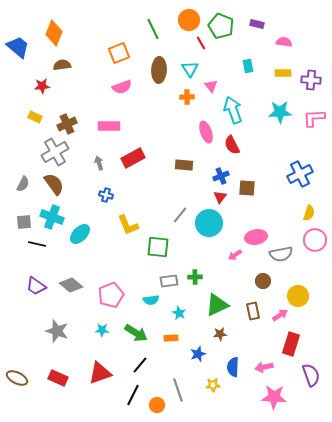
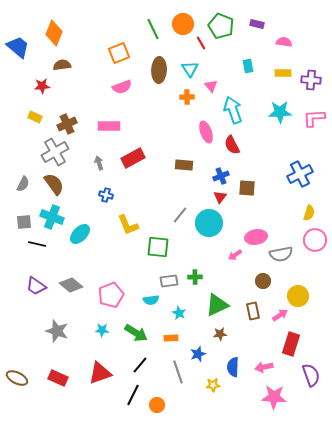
orange circle at (189, 20): moved 6 px left, 4 px down
gray line at (178, 390): moved 18 px up
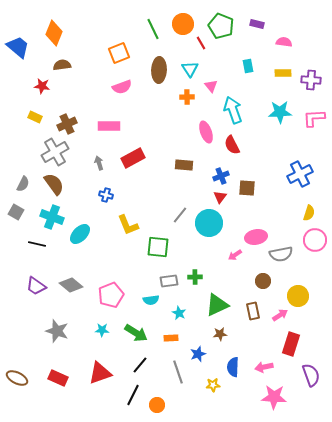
red star at (42, 86): rotated 14 degrees clockwise
gray square at (24, 222): moved 8 px left, 10 px up; rotated 35 degrees clockwise
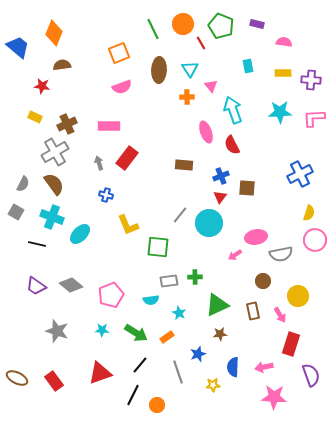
red rectangle at (133, 158): moved 6 px left; rotated 25 degrees counterclockwise
pink arrow at (280, 315): rotated 91 degrees clockwise
orange rectangle at (171, 338): moved 4 px left, 1 px up; rotated 32 degrees counterclockwise
red rectangle at (58, 378): moved 4 px left, 3 px down; rotated 30 degrees clockwise
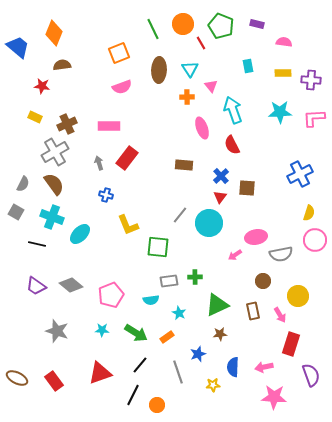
pink ellipse at (206, 132): moved 4 px left, 4 px up
blue cross at (221, 176): rotated 21 degrees counterclockwise
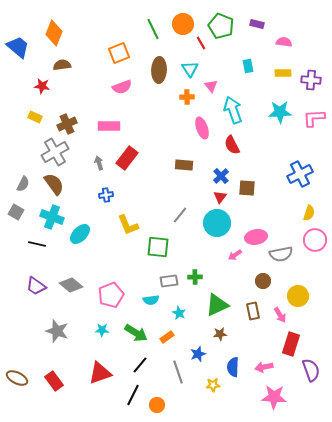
blue cross at (106, 195): rotated 24 degrees counterclockwise
cyan circle at (209, 223): moved 8 px right
purple semicircle at (311, 375): moved 5 px up
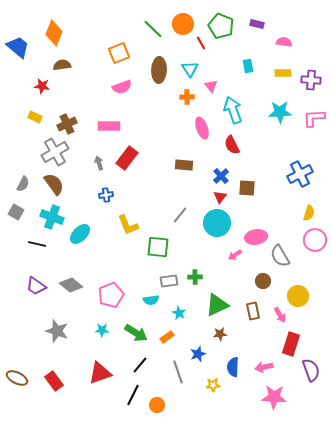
green line at (153, 29): rotated 20 degrees counterclockwise
gray semicircle at (281, 254): moved 1 px left, 2 px down; rotated 70 degrees clockwise
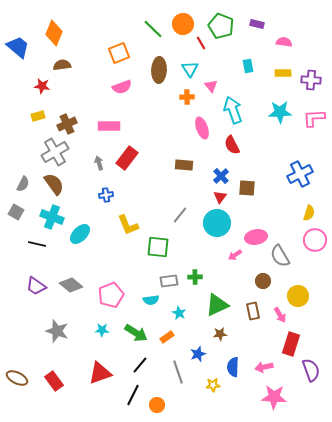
yellow rectangle at (35, 117): moved 3 px right, 1 px up; rotated 40 degrees counterclockwise
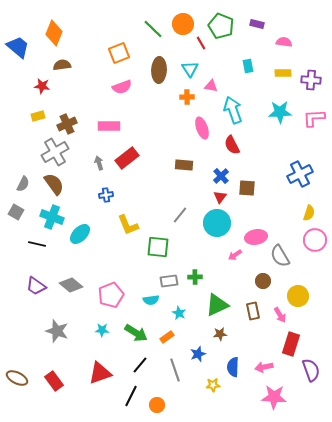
pink triangle at (211, 86): rotated 40 degrees counterclockwise
red rectangle at (127, 158): rotated 15 degrees clockwise
gray line at (178, 372): moved 3 px left, 2 px up
black line at (133, 395): moved 2 px left, 1 px down
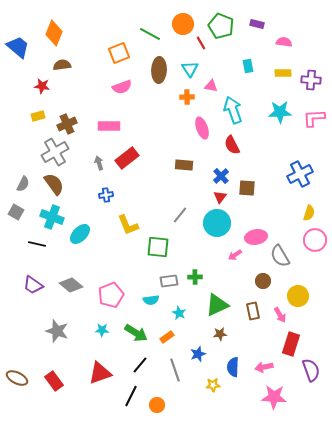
green line at (153, 29): moved 3 px left, 5 px down; rotated 15 degrees counterclockwise
purple trapezoid at (36, 286): moved 3 px left, 1 px up
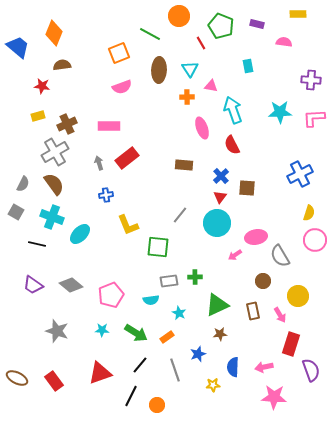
orange circle at (183, 24): moved 4 px left, 8 px up
yellow rectangle at (283, 73): moved 15 px right, 59 px up
